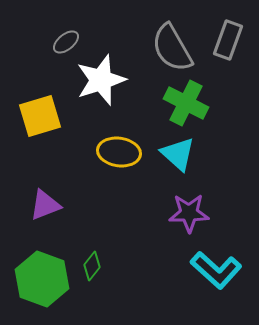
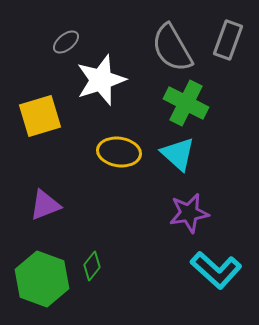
purple star: rotated 9 degrees counterclockwise
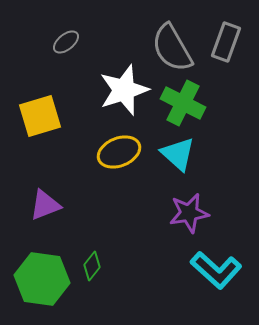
gray rectangle: moved 2 px left, 2 px down
white star: moved 23 px right, 10 px down
green cross: moved 3 px left
yellow ellipse: rotated 30 degrees counterclockwise
green hexagon: rotated 12 degrees counterclockwise
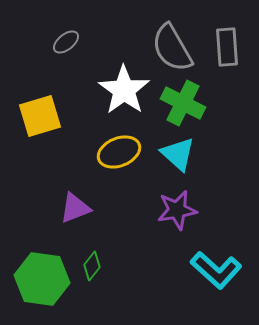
gray rectangle: moved 1 px right, 5 px down; rotated 24 degrees counterclockwise
white star: rotated 18 degrees counterclockwise
purple triangle: moved 30 px right, 3 px down
purple star: moved 12 px left, 3 px up
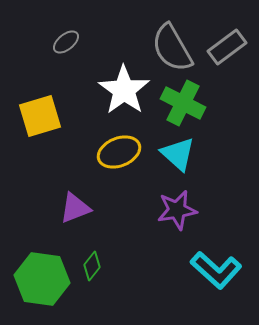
gray rectangle: rotated 57 degrees clockwise
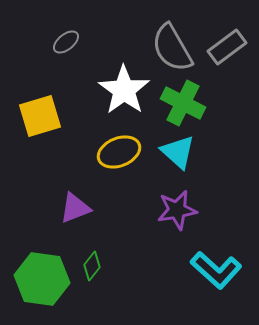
cyan triangle: moved 2 px up
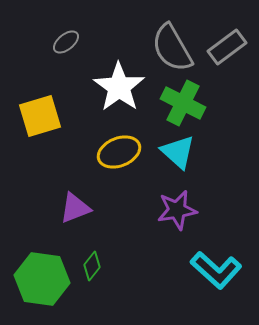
white star: moved 5 px left, 3 px up
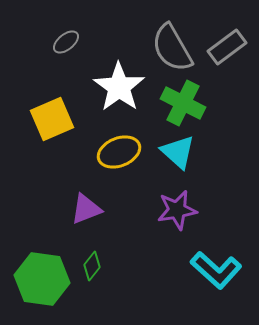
yellow square: moved 12 px right, 3 px down; rotated 6 degrees counterclockwise
purple triangle: moved 11 px right, 1 px down
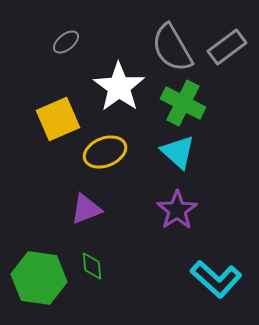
yellow square: moved 6 px right
yellow ellipse: moved 14 px left
purple star: rotated 24 degrees counterclockwise
green diamond: rotated 44 degrees counterclockwise
cyan L-shape: moved 9 px down
green hexagon: moved 3 px left, 1 px up
